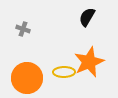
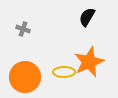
orange circle: moved 2 px left, 1 px up
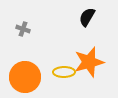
orange star: rotated 8 degrees clockwise
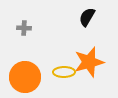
gray cross: moved 1 px right, 1 px up; rotated 16 degrees counterclockwise
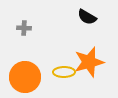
black semicircle: rotated 90 degrees counterclockwise
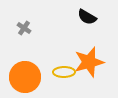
gray cross: rotated 32 degrees clockwise
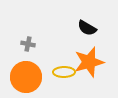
black semicircle: moved 11 px down
gray cross: moved 4 px right, 16 px down; rotated 24 degrees counterclockwise
orange circle: moved 1 px right
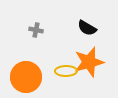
gray cross: moved 8 px right, 14 px up
yellow ellipse: moved 2 px right, 1 px up
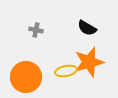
yellow ellipse: rotated 10 degrees counterclockwise
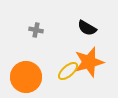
yellow ellipse: moved 2 px right; rotated 30 degrees counterclockwise
